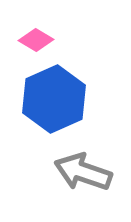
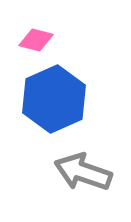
pink diamond: rotated 16 degrees counterclockwise
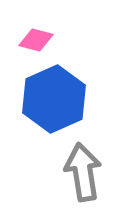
gray arrow: rotated 62 degrees clockwise
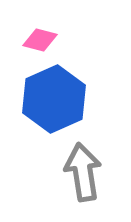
pink diamond: moved 4 px right
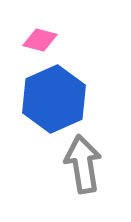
gray arrow: moved 8 px up
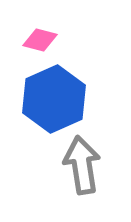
gray arrow: moved 1 px left, 1 px down
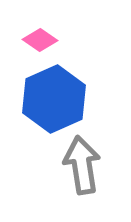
pink diamond: rotated 20 degrees clockwise
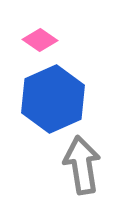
blue hexagon: moved 1 px left
